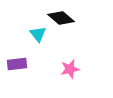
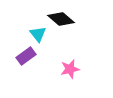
black diamond: moved 1 px down
purple rectangle: moved 9 px right, 8 px up; rotated 30 degrees counterclockwise
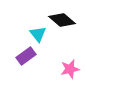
black diamond: moved 1 px right, 1 px down
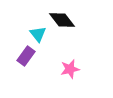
black diamond: rotated 12 degrees clockwise
purple rectangle: rotated 18 degrees counterclockwise
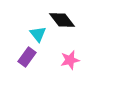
purple rectangle: moved 1 px right, 1 px down
pink star: moved 9 px up
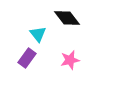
black diamond: moved 5 px right, 2 px up
purple rectangle: moved 1 px down
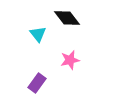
purple rectangle: moved 10 px right, 25 px down
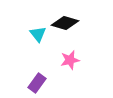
black diamond: moved 2 px left, 5 px down; rotated 36 degrees counterclockwise
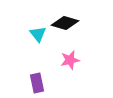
purple rectangle: rotated 48 degrees counterclockwise
